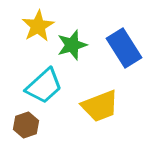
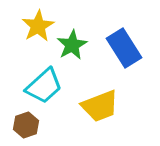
green star: rotated 12 degrees counterclockwise
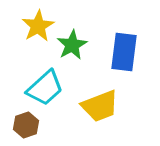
blue rectangle: moved 4 px down; rotated 39 degrees clockwise
cyan trapezoid: moved 1 px right, 2 px down
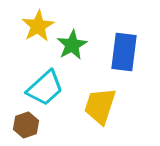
yellow trapezoid: rotated 129 degrees clockwise
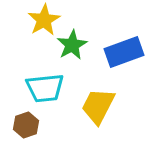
yellow star: moved 6 px right, 6 px up
blue rectangle: rotated 63 degrees clockwise
cyan trapezoid: rotated 36 degrees clockwise
yellow trapezoid: moved 2 px left; rotated 9 degrees clockwise
